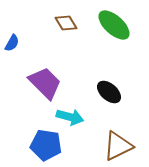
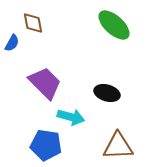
brown diamond: moved 33 px left; rotated 20 degrees clockwise
black ellipse: moved 2 px left, 1 px down; rotated 25 degrees counterclockwise
cyan arrow: moved 1 px right
brown triangle: rotated 24 degrees clockwise
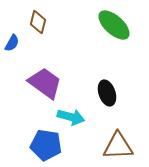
brown diamond: moved 5 px right, 1 px up; rotated 25 degrees clockwise
purple trapezoid: rotated 9 degrees counterclockwise
black ellipse: rotated 55 degrees clockwise
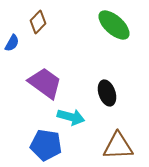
brown diamond: rotated 30 degrees clockwise
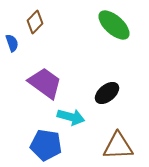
brown diamond: moved 3 px left
blue semicircle: rotated 48 degrees counterclockwise
black ellipse: rotated 70 degrees clockwise
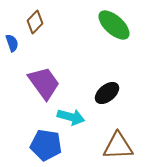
purple trapezoid: moved 1 px left; rotated 18 degrees clockwise
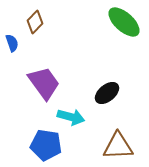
green ellipse: moved 10 px right, 3 px up
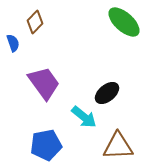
blue semicircle: moved 1 px right
cyan arrow: moved 13 px right; rotated 24 degrees clockwise
blue pentagon: rotated 20 degrees counterclockwise
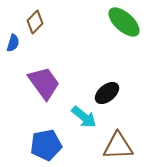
blue semicircle: rotated 36 degrees clockwise
